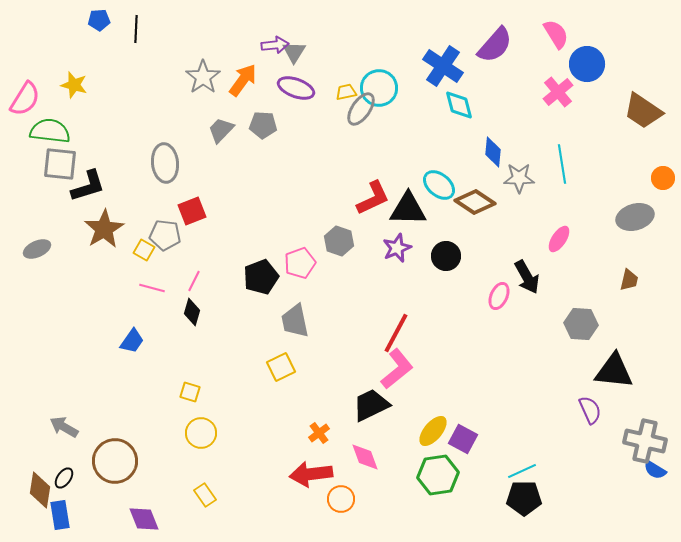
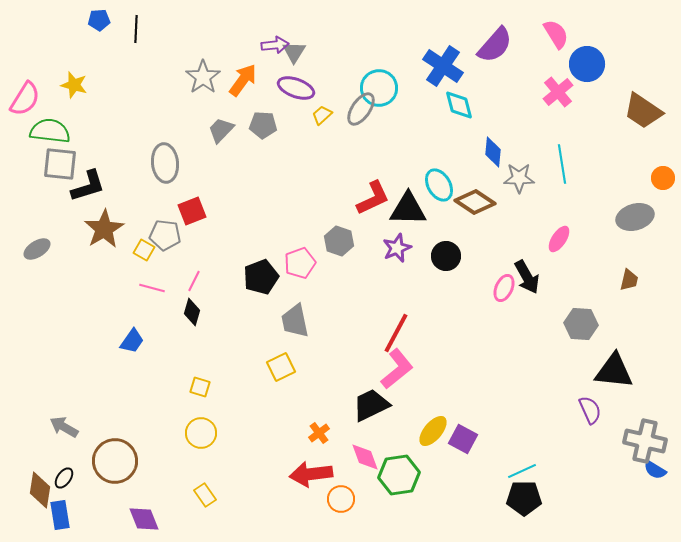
yellow trapezoid at (346, 92): moved 24 px left, 23 px down; rotated 30 degrees counterclockwise
cyan ellipse at (439, 185): rotated 20 degrees clockwise
gray ellipse at (37, 249): rotated 8 degrees counterclockwise
pink ellipse at (499, 296): moved 5 px right, 8 px up
yellow square at (190, 392): moved 10 px right, 5 px up
green hexagon at (438, 475): moved 39 px left
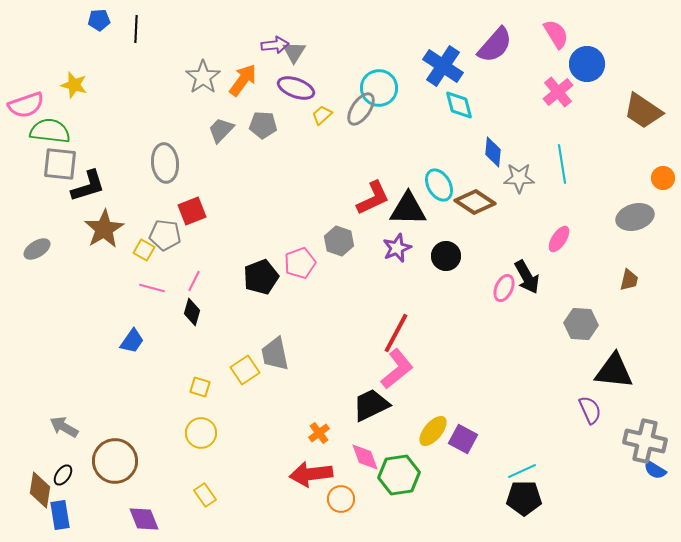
pink semicircle at (25, 99): moved 1 px right, 6 px down; rotated 39 degrees clockwise
gray trapezoid at (295, 321): moved 20 px left, 33 px down
yellow square at (281, 367): moved 36 px left, 3 px down; rotated 8 degrees counterclockwise
black ellipse at (64, 478): moved 1 px left, 3 px up
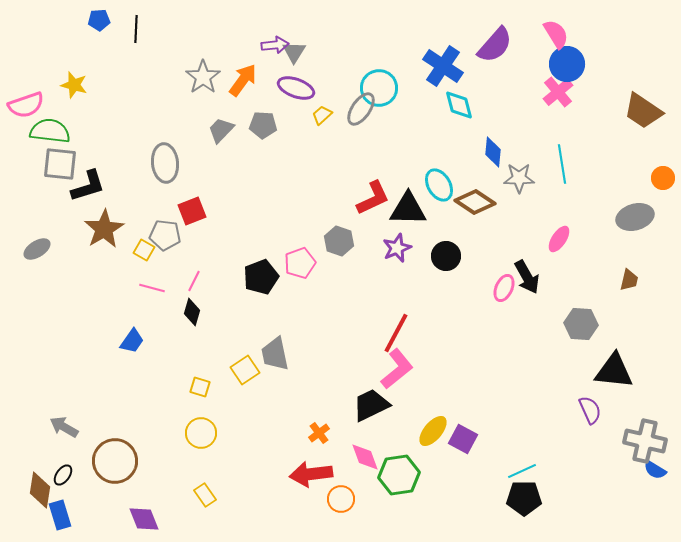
blue circle at (587, 64): moved 20 px left
blue rectangle at (60, 515): rotated 8 degrees counterclockwise
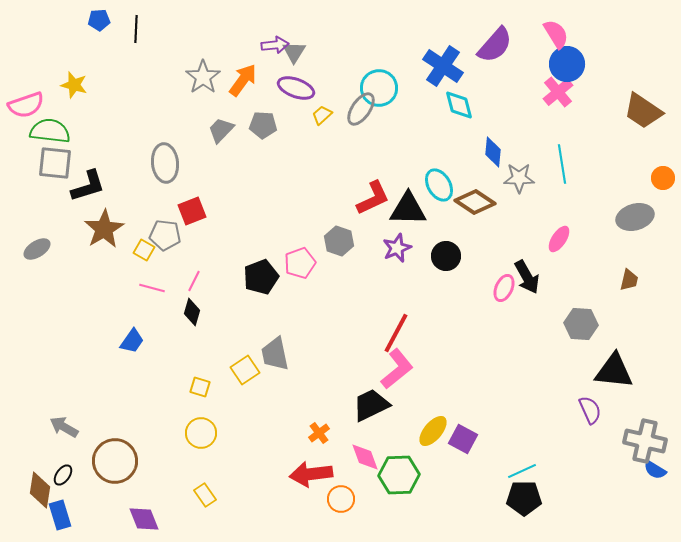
gray square at (60, 164): moved 5 px left, 1 px up
green hexagon at (399, 475): rotated 6 degrees clockwise
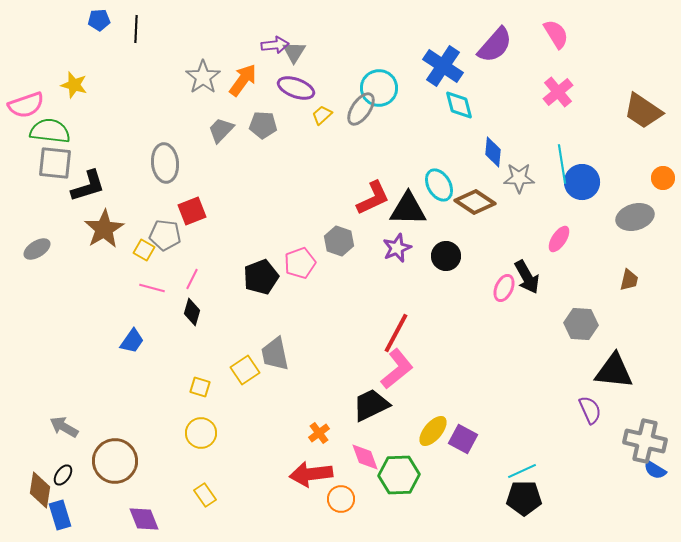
blue circle at (567, 64): moved 15 px right, 118 px down
pink line at (194, 281): moved 2 px left, 2 px up
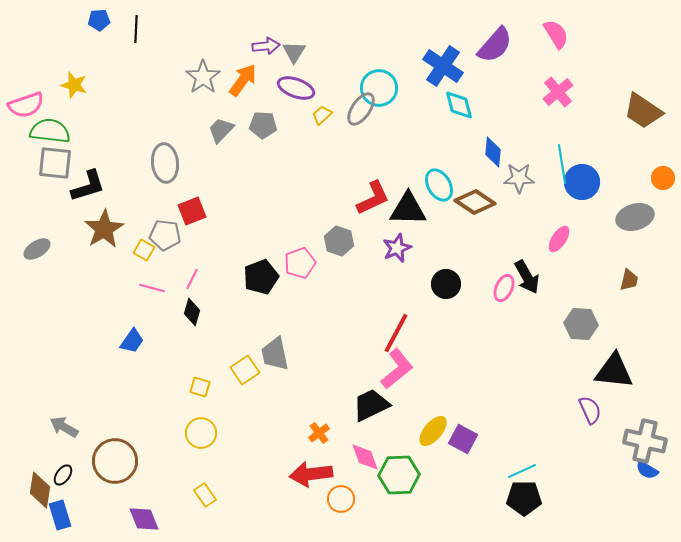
purple arrow at (275, 45): moved 9 px left, 1 px down
black circle at (446, 256): moved 28 px down
blue semicircle at (655, 470): moved 8 px left
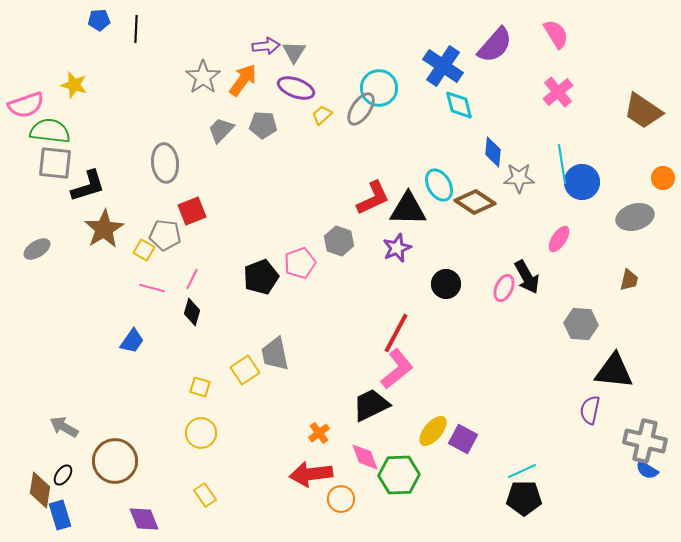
purple semicircle at (590, 410): rotated 144 degrees counterclockwise
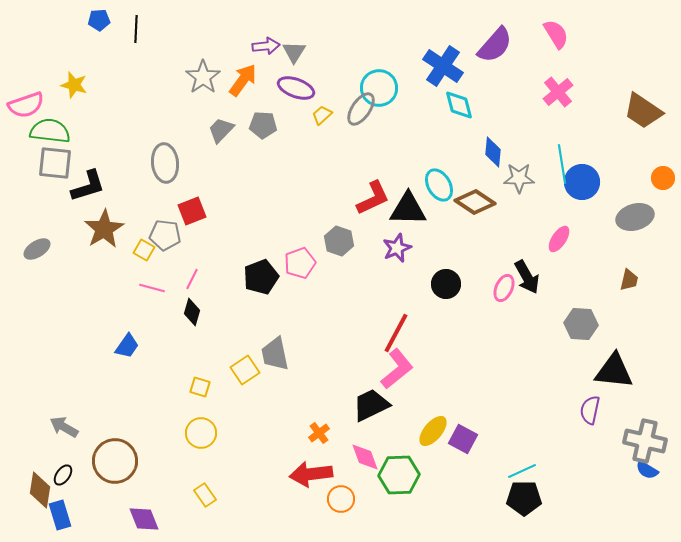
blue trapezoid at (132, 341): moved 5 px left, 5 px down
